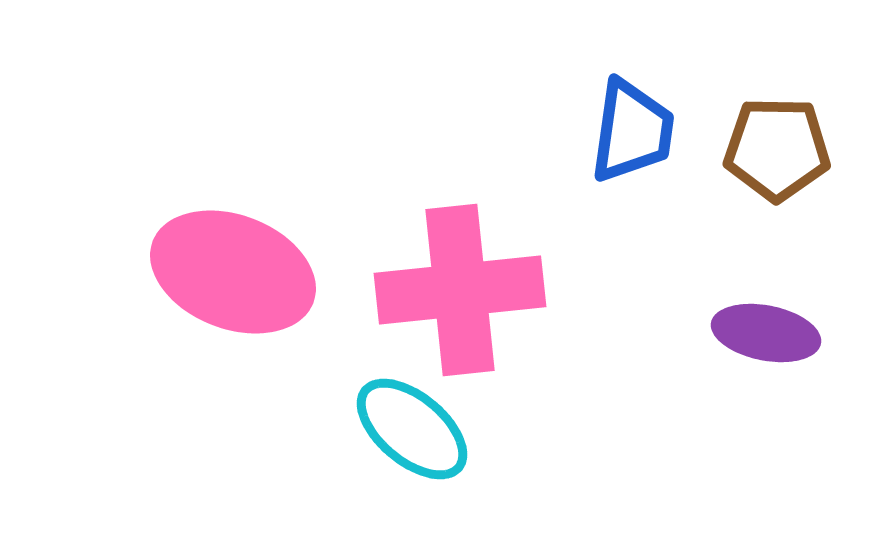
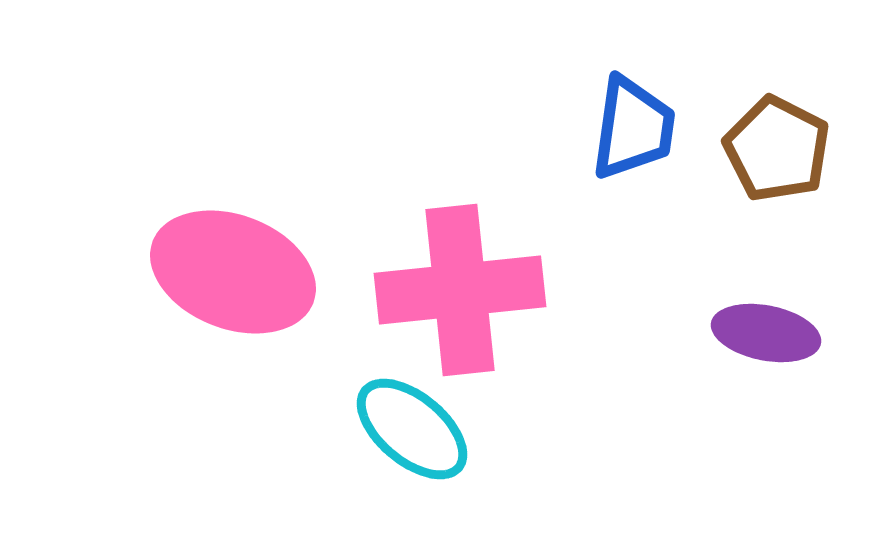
blue trapezoid: moved 1 px right, 3 px up
brown pentagon: rotated 26 degrees clockwise
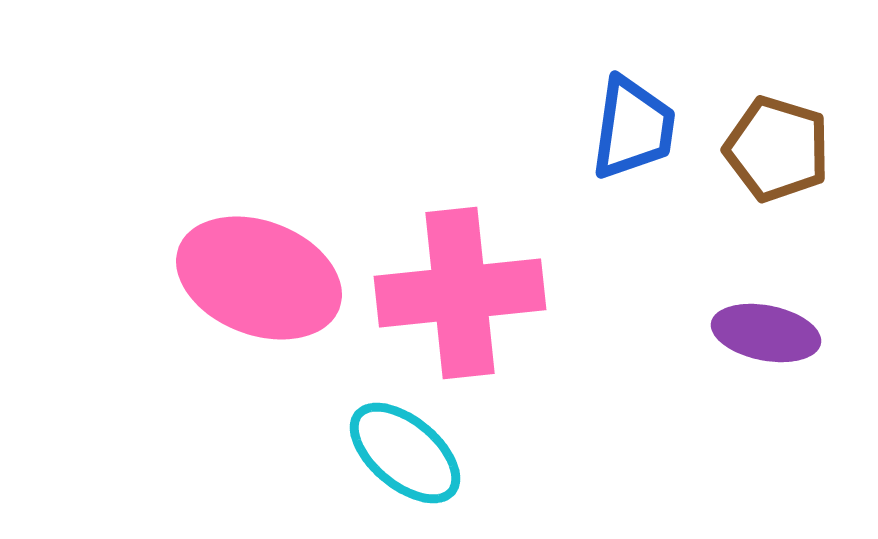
brown pentagon: rotated 10 degrees counterclockwise
pink ellipse: moved 26 px right, 6 px down
pink cross: moved 3 px down
cyan ellipse: moved 7 px left, 24 px down
